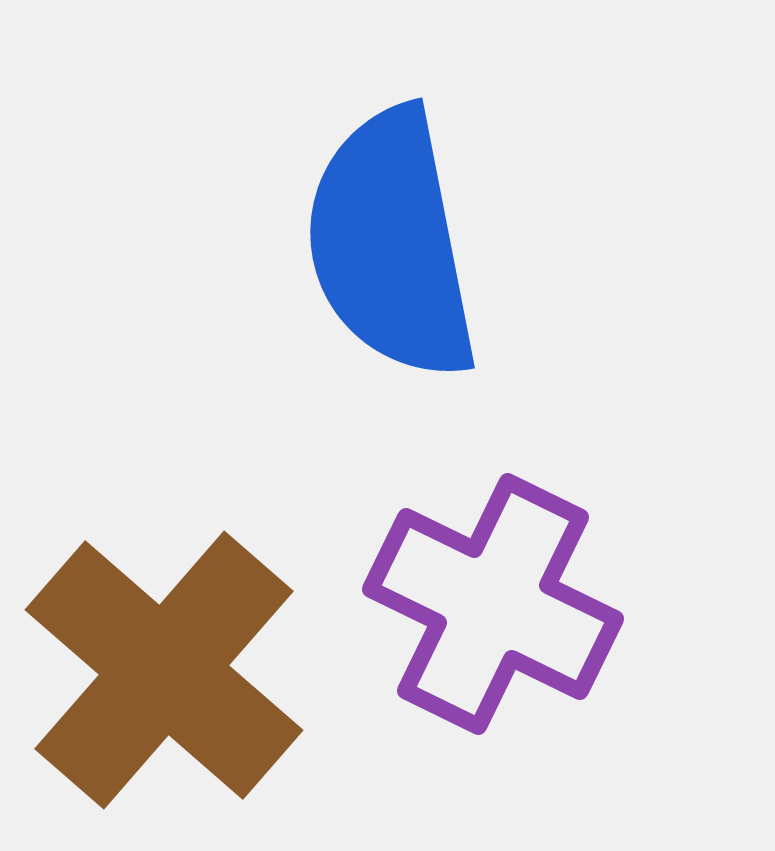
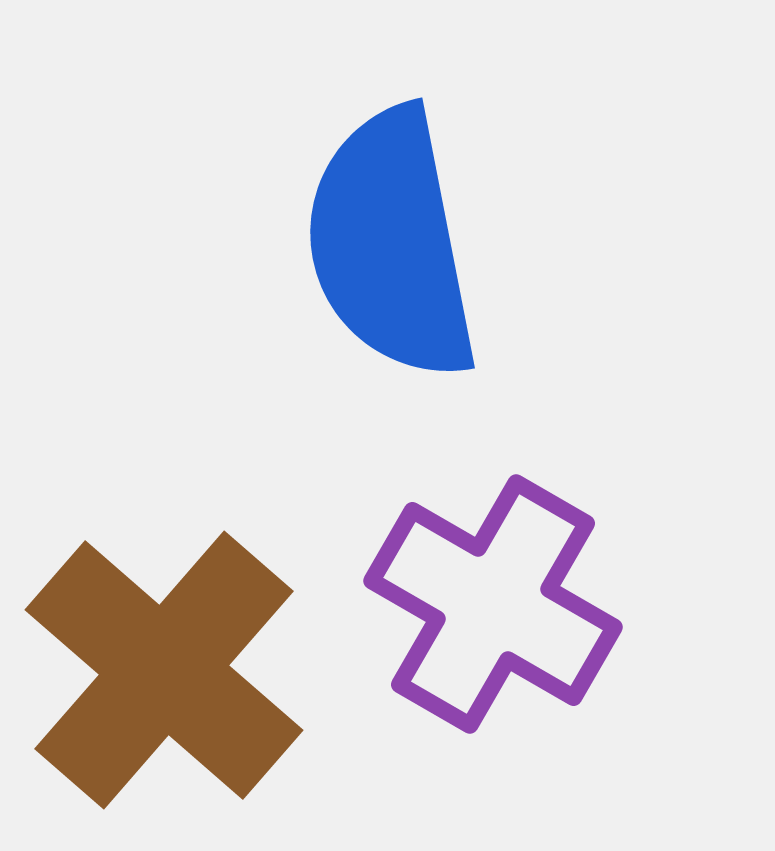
purple cross: rotated 4 degrees clockwise
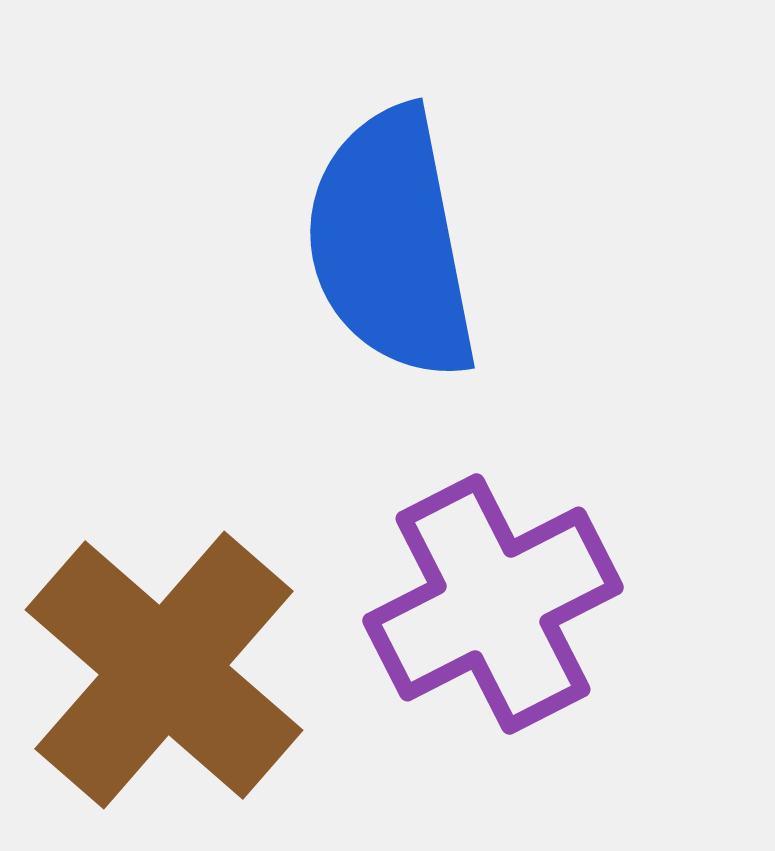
purple cross: rotated 33 degrees clockwise
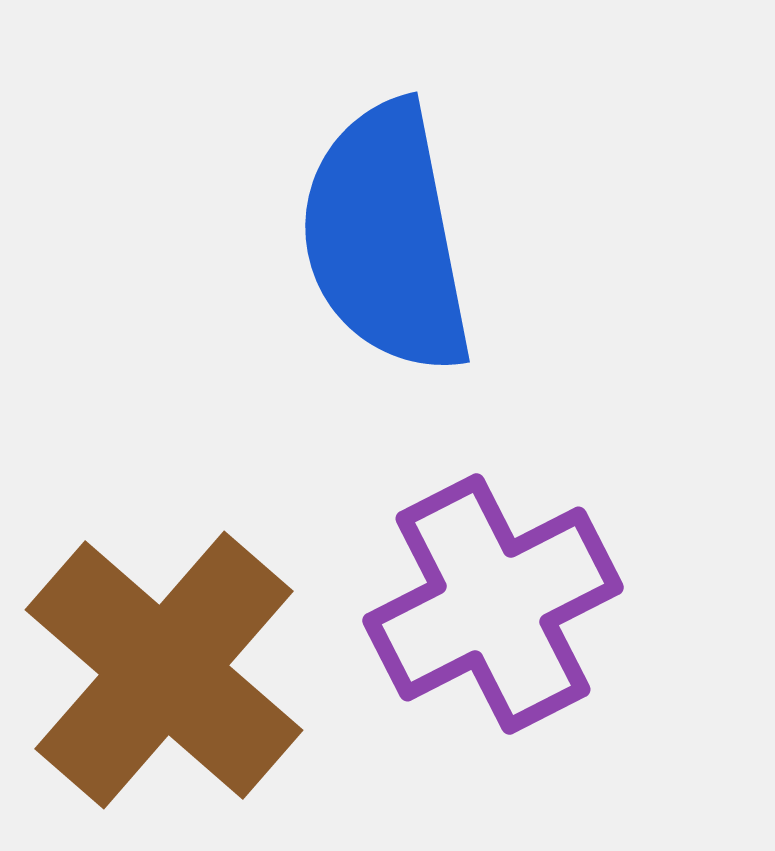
blue semicircle: moved 5 px left, 6 px up
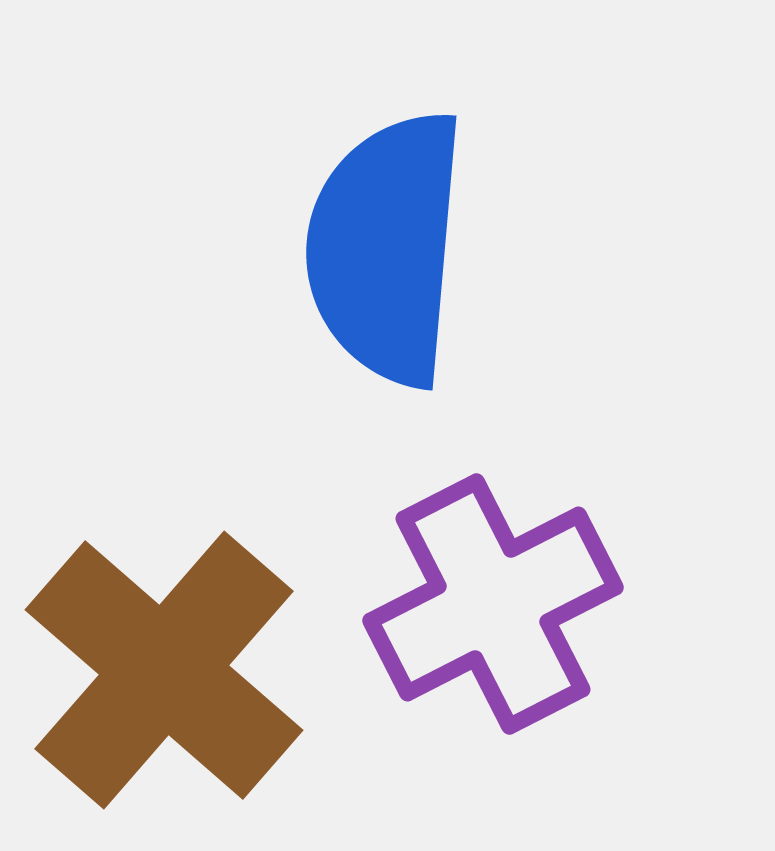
blue semicircle: moved 10 px down; rotated 16 degrees clockwise
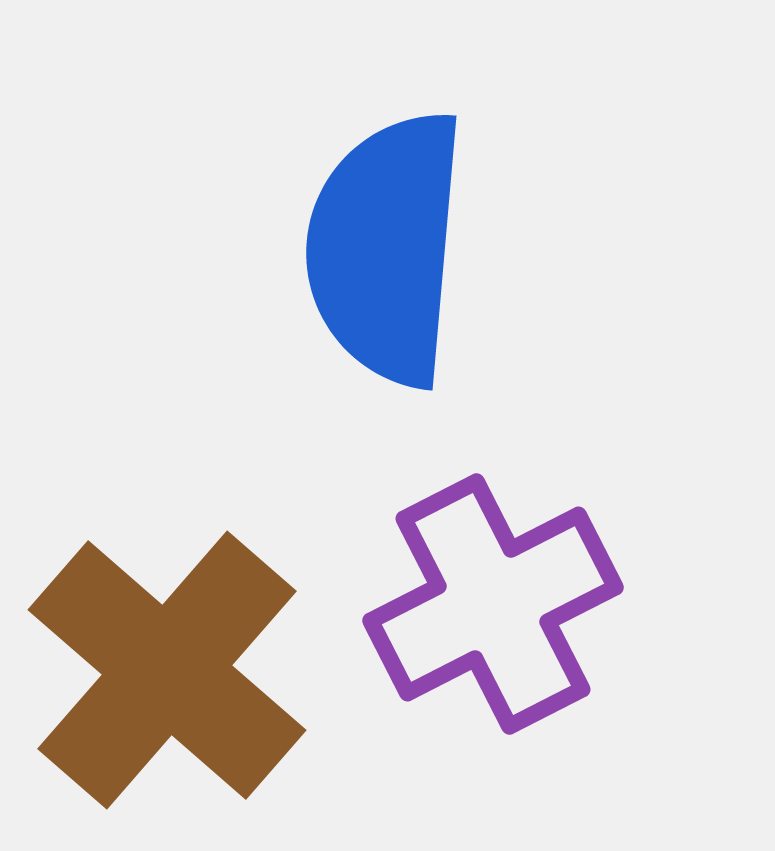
brown cross: moved 3 px right
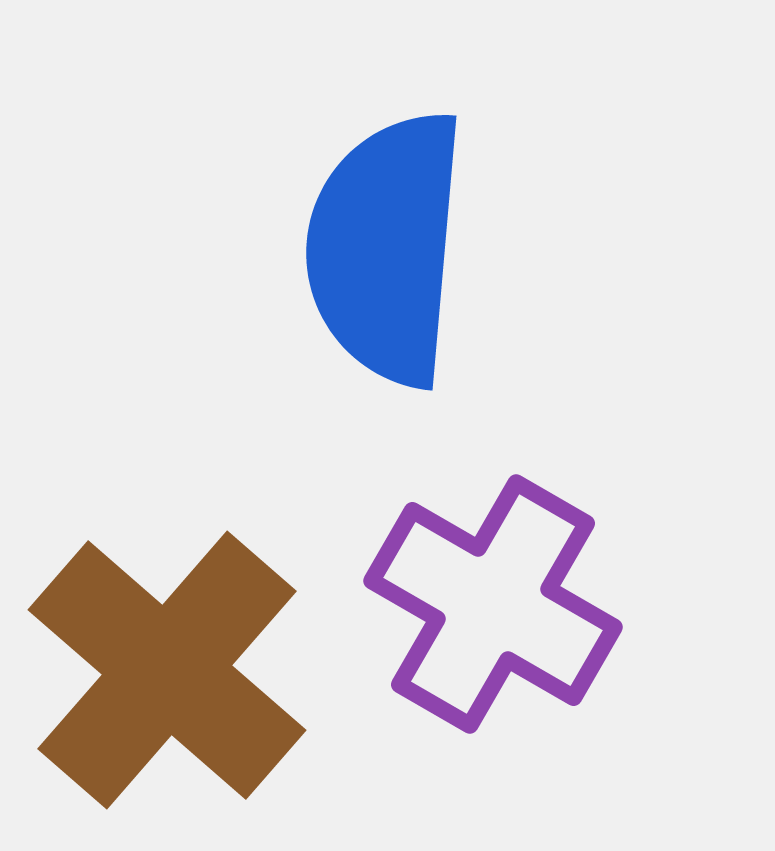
purple cross: rotated 33 degrees counterclockwise
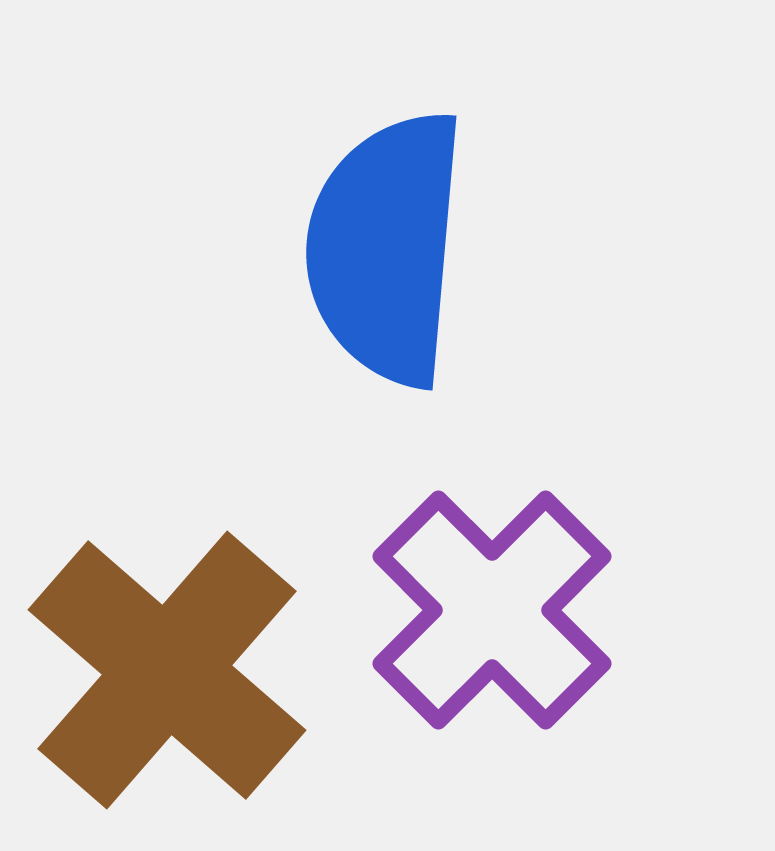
purple cross: moved 1 px left, 6 px down; rotated 15 degrees clockwise
